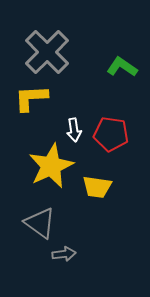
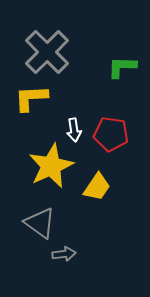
green L-shape: rotated 32 degrees counterclockwise
yellow trapezoid: rotated 64 degrees counterclockwise
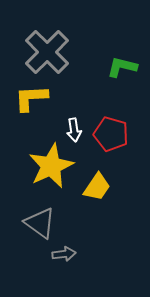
green L-shape: rotated 12 degrees clockwise
red pentagon: rotated 8 degrees clockwise
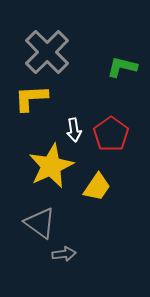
red pentagon: rotated 20 degrees clockwise
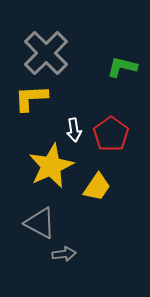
gray cross: moved 1 px left, 1 px down
gray triangle: rotated 8 degrees counterclockwise
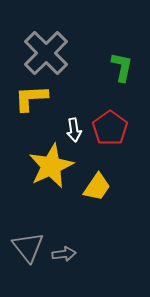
green L-shape: rotated 88 degrees clockwise
red pentagon: moved 1 px left, 6 px up
gray triangle: moved 12 px left, 24 px down; rotated 24 degrees clockwise
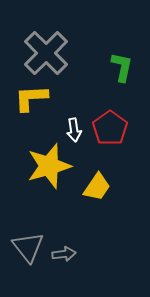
yellow star: moved 2 px left; rotated 9 degrees clockwise
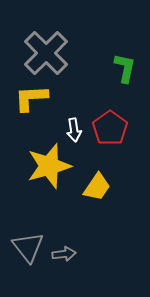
green L-shape: moved 3 px right, 1 px down
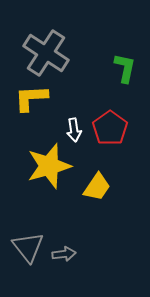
gray cross: rotated 12 degrees counterclockwise
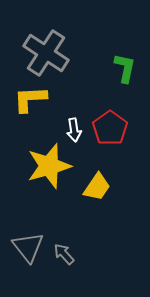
yellow L-shape: moved 1 px left, 1 px down
gray arrow: rotated 125 degrees counterclockwise
